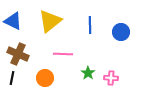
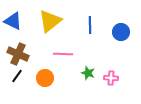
green star: rotated 16 degrees counterclockwise
black line: moved 5 px right, 2 px up; rotated 24 degrees clockwise
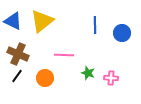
yellow triangle: moved 8 px left
blue line: moved 5 px right
blue circle: moved 1 px right, 1 px down
pink line: moved 1 px right, 1 px down
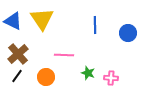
yellow triangle: moved 2 px up; rotated 25 degrees counterclockwise
blue circle: moved 6 px right
brown cross: rotated 25 degrees clockwise
orange circle: moved 1 px right, 1 px up
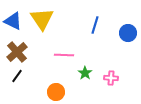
blue line: rotated 18 degrees clockwise
brown cross: moved 1 px left, 2 px up
green star: moved 3 px left; rotated 16 degrees clockwise
orange circle: moved 10 px right, 15 px down
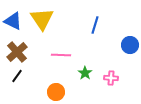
blue circle: moved 2 px right, 12 px down
pink line: moved 3 px left
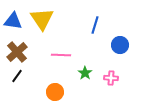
blue triangle: rotated 18 degrees counterclockwise
blue circle: moved 10 px left
orange circle: moved 1 px left
